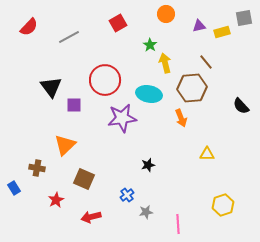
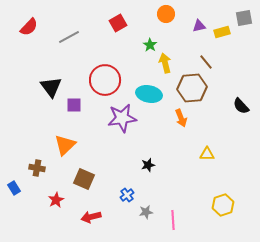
pink line: moved 5 px left, 4 px up
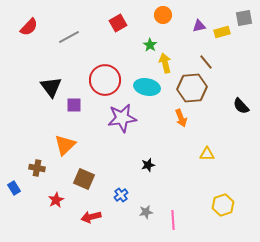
orange circle: moved 3 px left, 1 px down
cyan ellipse: moved 2 px left, 7 px up
blue cross: moved 6 px left
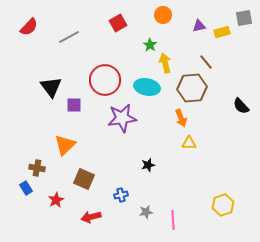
yellow triangle: moved 18 px left, 11 px up
blue rectangle: moved 12 px right
blue cross: rotated 24 degrees clockwise
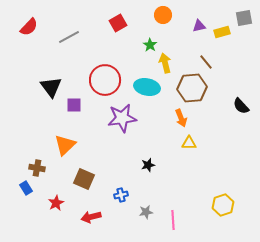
red star: moved 3 px down
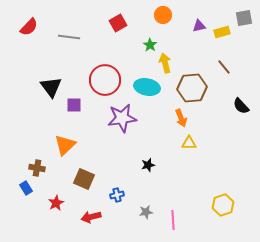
gray line: rotated 35 degrees clockwise
brown line: moved 18 px right, 5 px down
blue cross: moved 4 px left
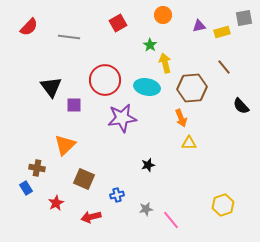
gray star: moved 3 px up
pink line: moved 2 px left; rotated 36 degrees counterclockwise
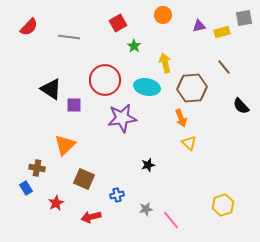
green star: moved 16 px left, 1 px down
black triangle: moved 2 px down; rotated 20 degrees counterclockwise
yellow triangle: rotated 42 degrees clockwise
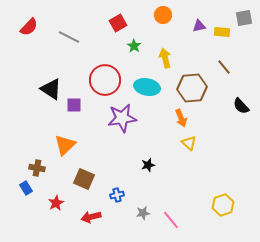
yellow rectangle: rotated 21 degrees clockwise
gray line: rotated 20 degrees clockwise
yellow arrow: moved 5 px up
gray star: moved 3 px left, 4 px down
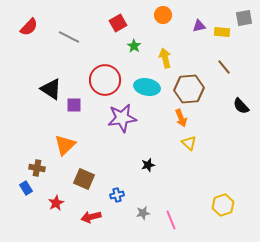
brown hexagon: moved 3 px left, 1 px down
pink line: rotated 18 degrees clockwise
